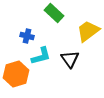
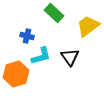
yellow trapezoid: moved 5 px up
black triangle: moved 2 px up
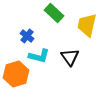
yellow trapezoid: moved 1 px left, 1 px up; rotated 40 degrees counterclockwise
blue cross: rotated 24 degrees clockwise
cyan L-shape: moved 2 px left; rotated 30 degrees clockwise
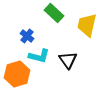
black triangle: moved 2 px left, 3 px down
orange hexagon: moved 1 px right
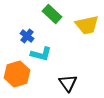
green rectangle: moved 2 px left, 1 px down
yellow trapezoid: rotated 115 degrees counterclockwise
cyan L-shape: moved 2 px right, 2 px up
black triangle: moved 23 px down
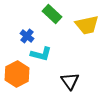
orange hexagon: rotated 10 degrees counterclockwise
black triangle: moved 2 px right, 2 px up
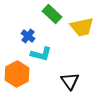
yellow trapezoid: moved 5 px left, 2 px down
blue cross: moved 1 px right
